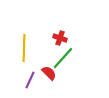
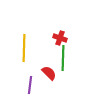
green line: rotated 40 degrees counterclockwise
purple line: moved 5 px down; rotated 18 degrees counterclockwise
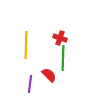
yellow line: moved 2 px right, 3 px up
red semicircle: moved 2 px down
purple line: moved 1 px up
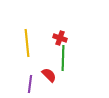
yellow line: moved 1 px right, 2 px up; rotated 8 degrees counterclockwise
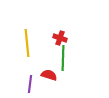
red semicircle: rotated 28 degrees counterclockwise
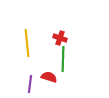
green line: moved 1 px down
red semicircle: moved 2 px down
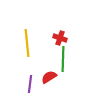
red semicircle: rotated 49 degrees counterclockwise
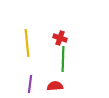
red semicircle: moved 6 px right, 9 px down; rotated 28 degrees clockwise
